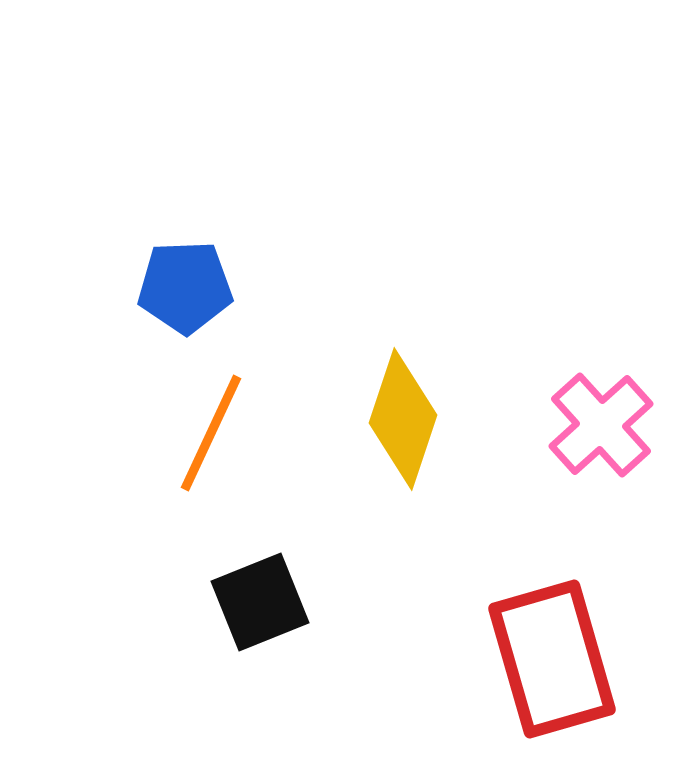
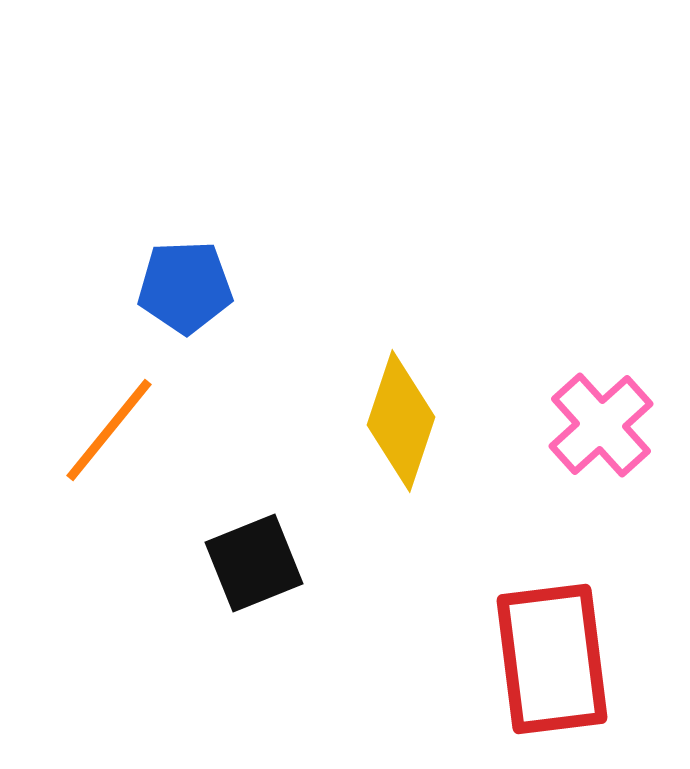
yellow diamond: moved 2 px left, 2 px down
orange line: moved 102 px left, 3 px up; rotated 14 degrees clockwise
black square: moved 6 px left, 39 px up
red rectangle: rotated 9 degrees clockwise
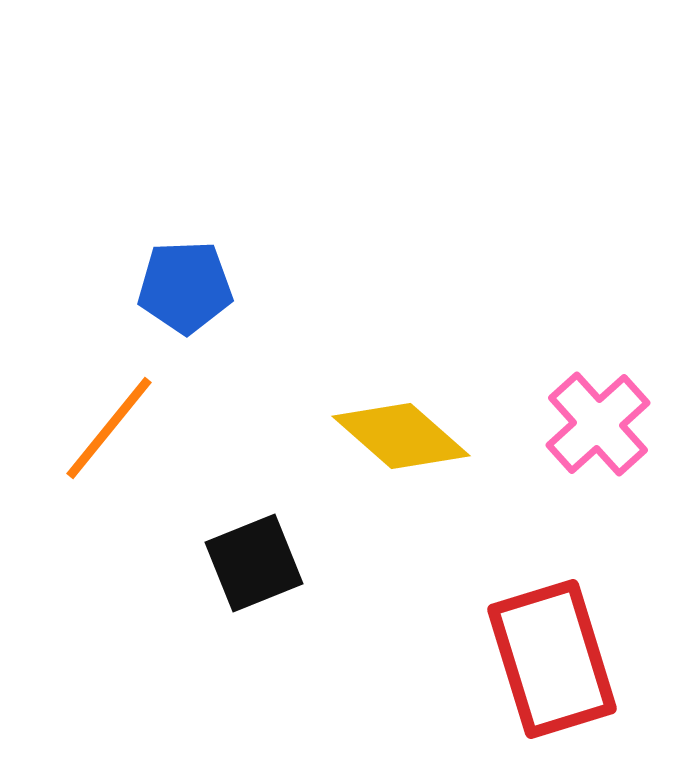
yellow diamond: moved 15 px down; rotated 67 degrees counterclockwise
pink cross: moved 3 px left, 1 px up
orange line: moved 2 px up
red rectangle: rotated 10 degrees counterclockwise
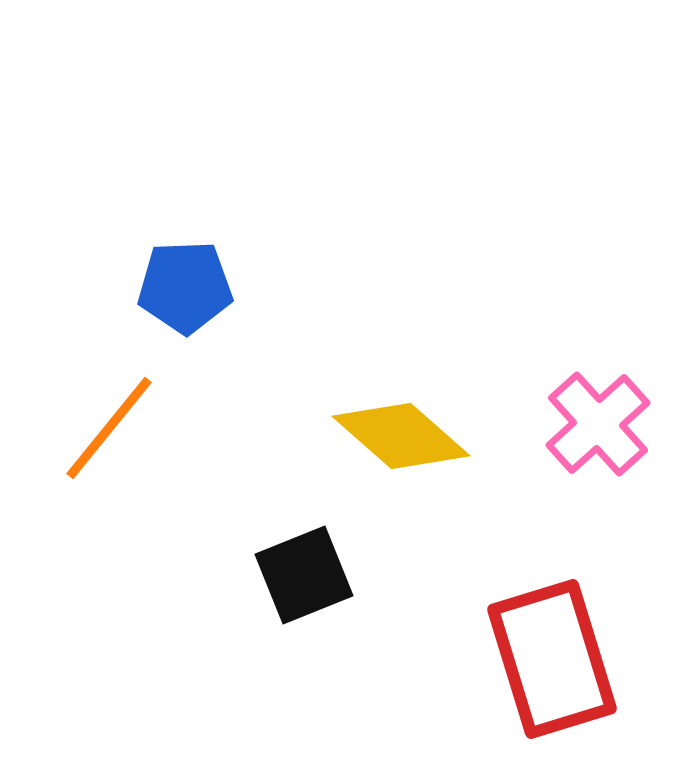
black square: moved 50 px right, 12 px down
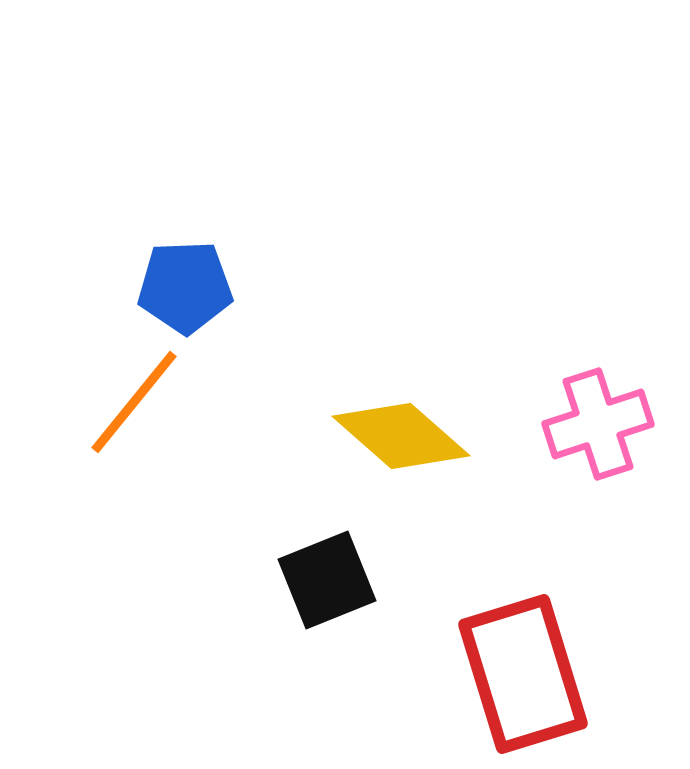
pink cross: rotated 24 degrees clockwise
orange line: moved 25 px right, 26 px up
black square: moved 23 px right, 5 px down
red rectangle: moved 29 px left, 15 px down
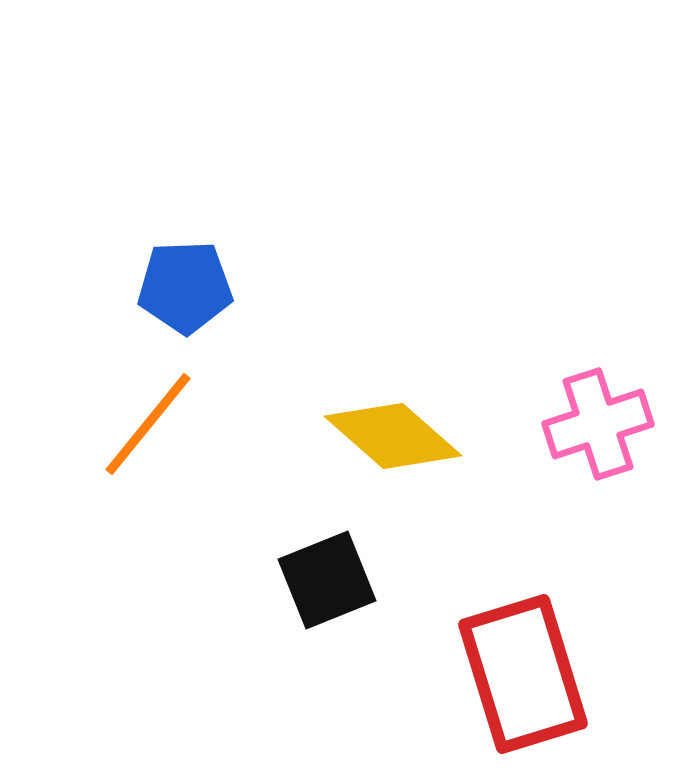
orange line: moved 14 px right, 22 px down
yellow diamond: moved 8 px left
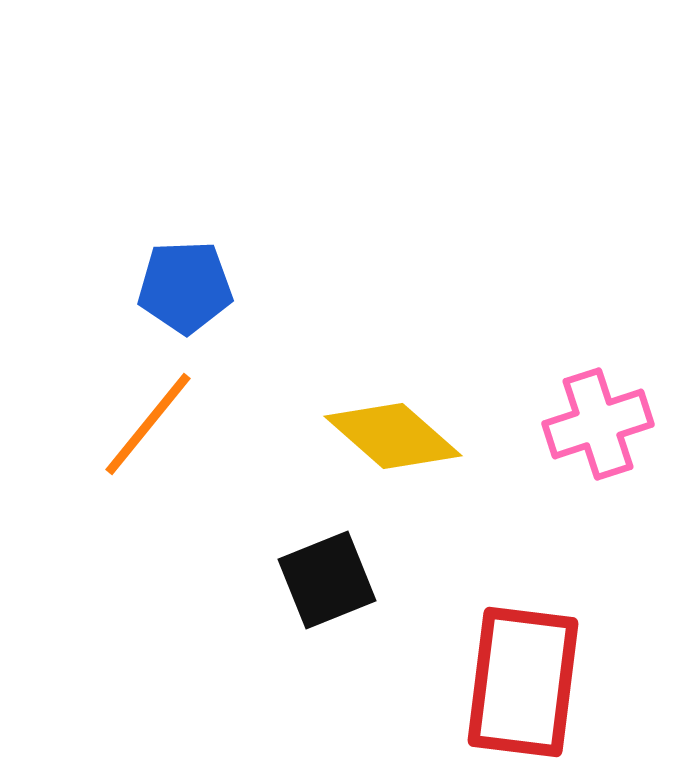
red rectangle: moved 8 px down; rotated 24 degrees clockwise
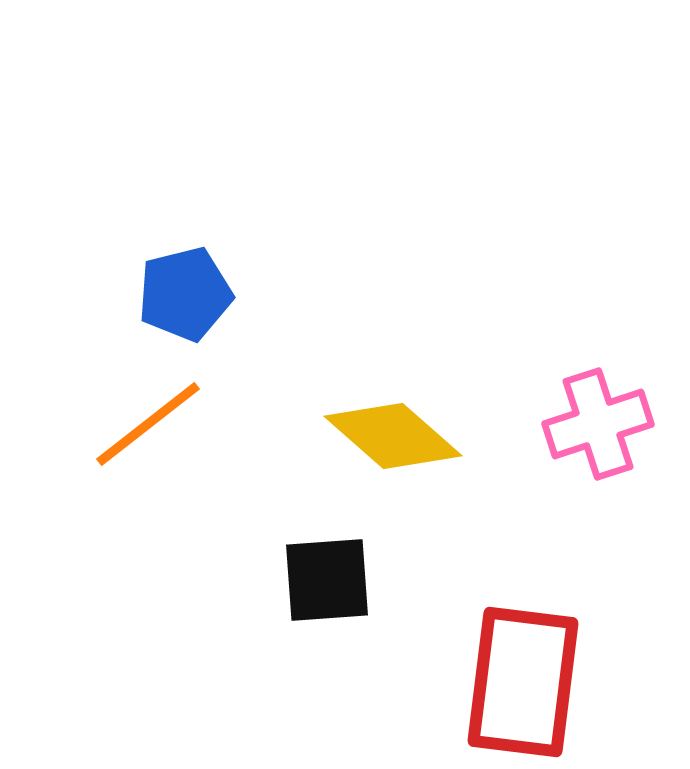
blue pentagon: moved 7 px down; rotated 12 degrees counterclockwise
orange line: rotated 13 degrees clockwise
black square: rotated 18 degrees clockwise
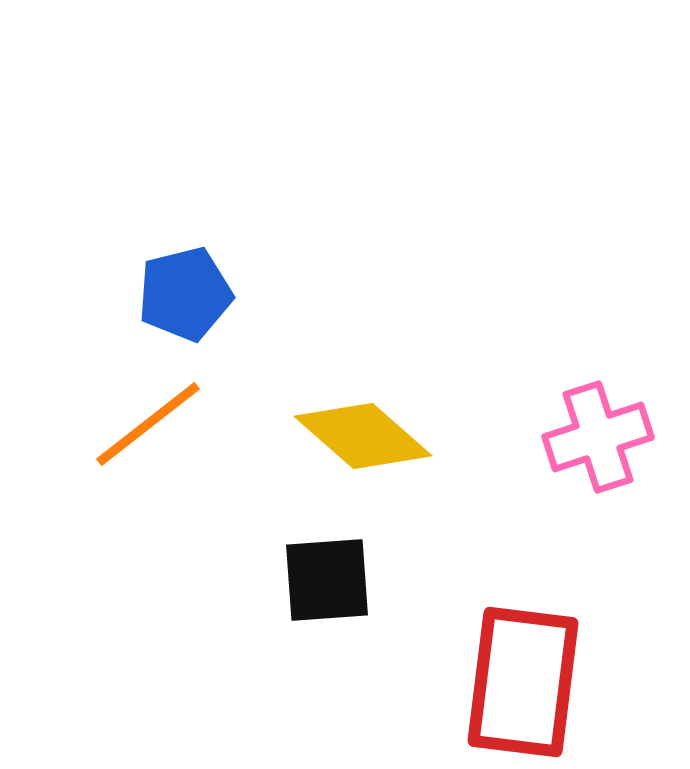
pink cross: moved 13 px down
yellow diamond: moved 30 px left
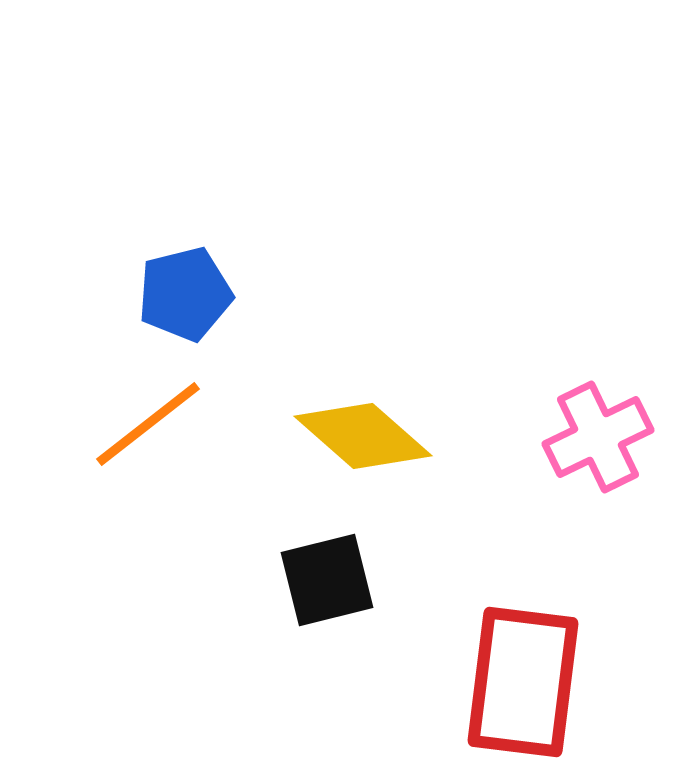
pink cross: rotated 8 degrees counterclockwise
black square: rotated 10 degrees counterclockwise
